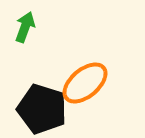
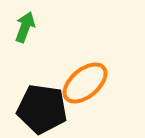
black pentagon: rotated 9 degrees counterclockwise
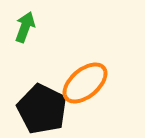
black pentagon: rotated 18 degrees clockwise
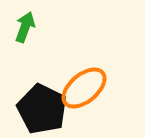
orange ellipse: moved 1 px left, 5 px down
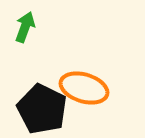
orange ellipse: rotated 57 degrees clockwise
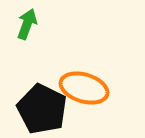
green arrow: moved 2 px right, 3 px up
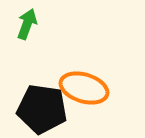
black pentagon: rotated 18 degrees counterclockwise
